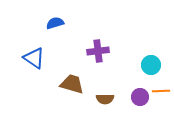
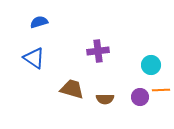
blue semicircle: moved 16 px left, 1 px up
brown trapezoid: moved 5 px down
orange line: moved 1 px up
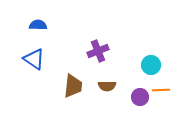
blue semicircle: moved 1 px left, 3 px down; rotated 18 degrees clockwise
purple cross: rotated 15 degrees counterclockwise
blue triangle: moved 1 px down
brown trapezoid: moved 1 px right, 3 px up; rotated 80 degrees clockwise
brown semicircle: moved 2 px right, 13 px up
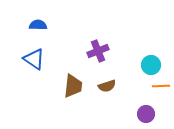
brown semicircle: rotated 18 degrees counterclockwise
orange line: moved 4 px up
purple circle: moved 6 px right, 17 px down
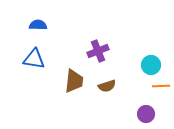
blue triangle: rotated 25 degrees counterclockwise
brown trapezoid: moved 1 px right, 5 px up
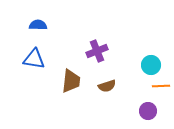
purple cross: moved 1 px left
brown trapezoid: moved 3 px left
purple circle: moved 2 px right, 3 px up
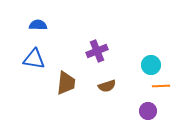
brown trapezoid: moved 5 px left, 2 px down
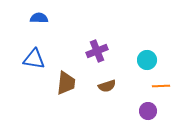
blue semicircle: moved 1 px right, 7 px up
cyan circle: moved 4 px left, 5 px up
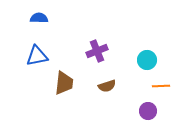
blue triangle: moved 3 px right, 3 px up; rotated 20 degrees counterclockwise
brown trapezoid: moved 2 px left
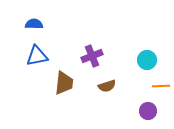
blue semicircle: moved 5 px left, 6 px down
purple cross: moved 5 px left, 5 px down
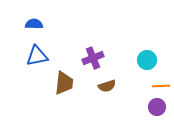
purple cross: moved 1 px right, 2 px down
purple circle: moved 9 px right, 4 px up
